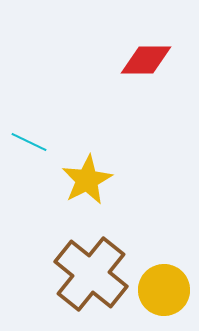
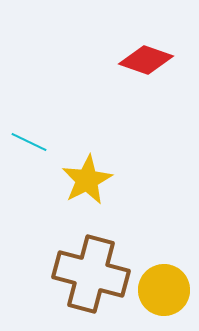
red diamond: rotated 20 degrees clockwise
brown cross: rotated 24 degrees counterclockwise
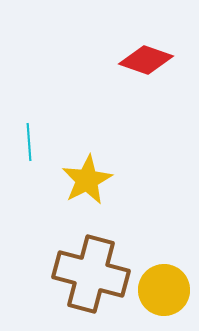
cyan line: rotated 60 degrees clockwise
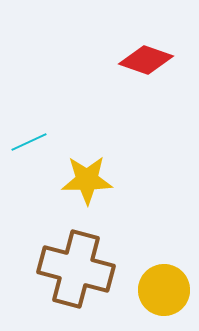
cyan line: rotated 69 degrees clockwise
yellow star: rotated 27 degrees clockwise
brown cross: moved 15 px left, 5 px up
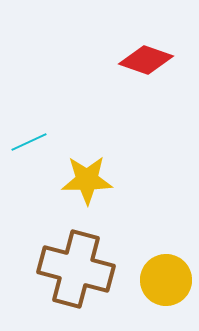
yellow circle: moved 2 px right, 10 px up
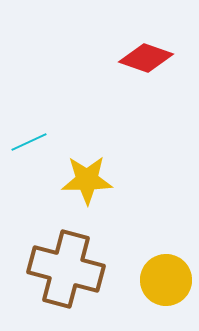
red diamond: moved 2 px up
brown cross: moved 10 px left
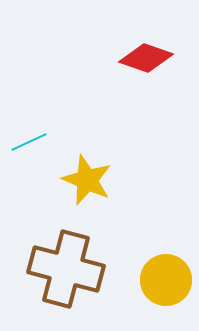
yellow star: rotated 24 degrees clockwise
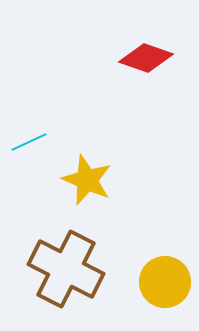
brown cross: rotated 12 degrees clockwise
yellow circle: moved 1 px left, 2 px down
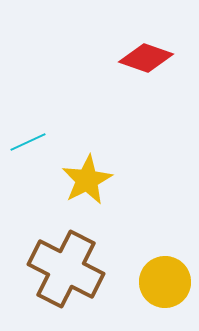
cyan line: moved 1 px left
yellow star: rotated 21 degrees clockwise
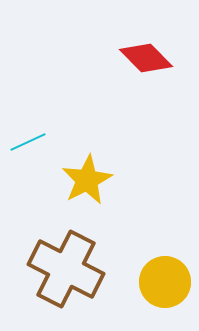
red diamond: rotated 26 degrees clockwise
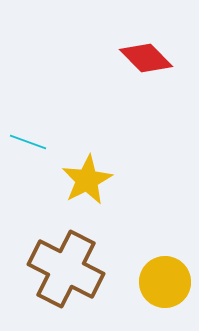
cyan line: rotated 45 degrees clockwise
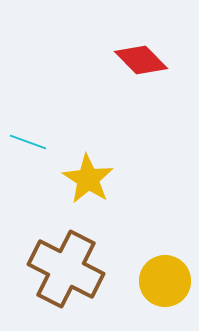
red diamond: moved 5 px left, 2 px down
yellow star: moved 1 px right, 1 px up; rotated 12 degrees counterclockwise
yellow circle: moved 1 px up
